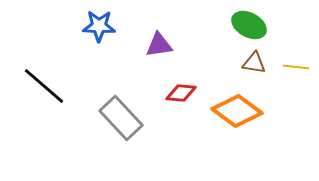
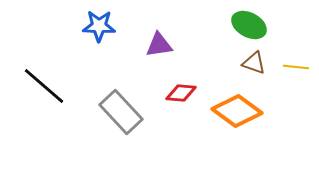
brown triangle: rotated 10 degrees clockwise
gray rectangle: moved 6 px up
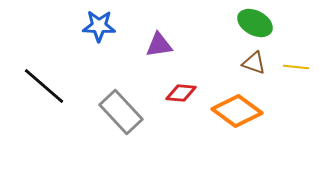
green ellipse: moved 6 px right, 2 px up
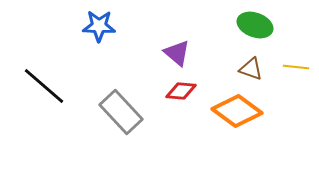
green ellipse: moved 2 px down; rotated 8 degrees counterclockwise
purple triangle: moved 18 px right, 8 px down; rotated 48 degrees clockwise
brown triangle: moved 3 px left, 6 px down
red diamond: moved 2 px up
